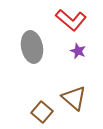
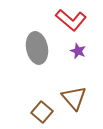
gray ellipse: moved 5 px right, 1 px down
brown triangle: rotated 8 degrees clockwise
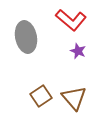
gray ellipse: moved 11 px left, 11 px up
brown square: moved 1 px left, 16 px up; rotated 15 degrees clockwise
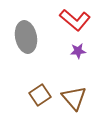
red L-shape: moved 4 px right
purple star: rotated 28 degrees counterclockwise
brown square: moved 1 px left, 1 px up
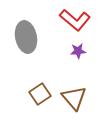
brown square: moved 1 px up
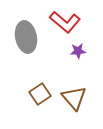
red L-shape: moved 10 px left, 2 px down
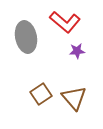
purple star: moved 1 px left
brown square: moved 1 px right
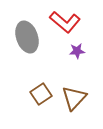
gray ellipse: moved 1 px right; rotated 8 degrees counterclockwise
brown triangle: rotated 24 degrees clockwise
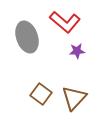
brown square: rotated 20 degrees counterclockwise
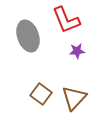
red L-shape: moved 1 px right, 2 px up; rotated 28 degrees clockwise
gray ellipse: moved 1 px right, 1 px up
